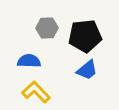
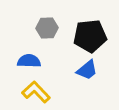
black pentagon: moved 5 px right
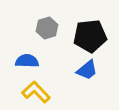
gray hexagon: rotated 15 degrees counterclockwise
blue semicircle: moved 2 px left
